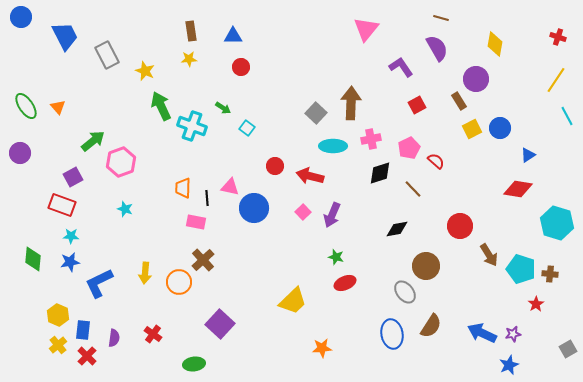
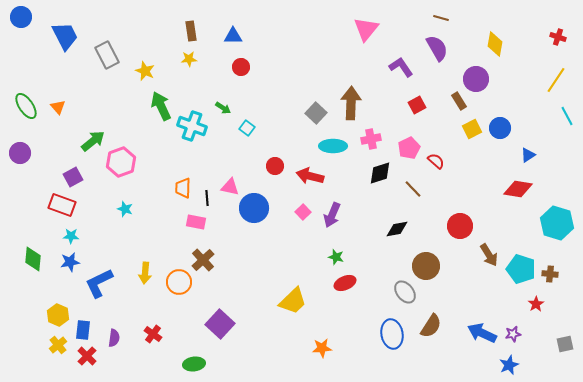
gray square at (568, 349): moved 3 px left, 5 px up; rotated 18 degrees clockwise
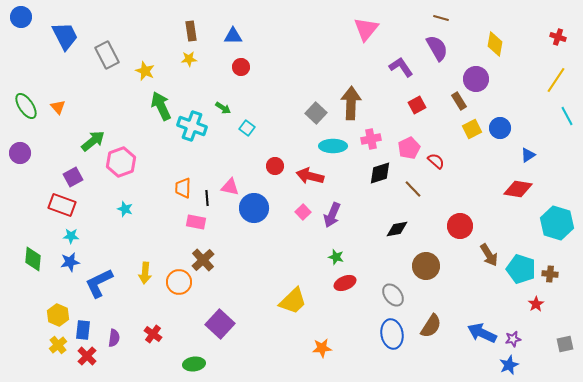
gray ellipse at (405, 292): moved 12 px left, 3 px down
purple star at (513, 334): moved 5 px down
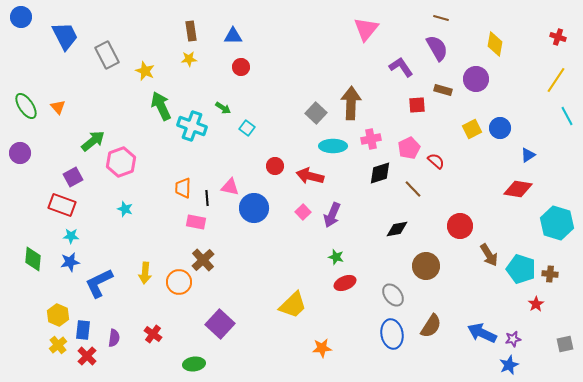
brown rectangle at (459, 101): moved 16 px left, 11 px up; rotated 42 degrees counterclockwise
red square at (417, 105): rotated 24 degrees clockwise
yellow trapezoid at (293, 301): moved 4 px down
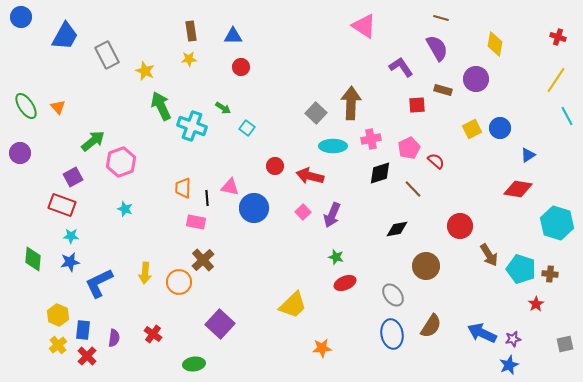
pink triangle at (366, 29): moved 2 px left, 3 px up; rotated 36 degrees counterclockwise
blue trapezoid at (65, 36): rotated 56 degrees clockwise
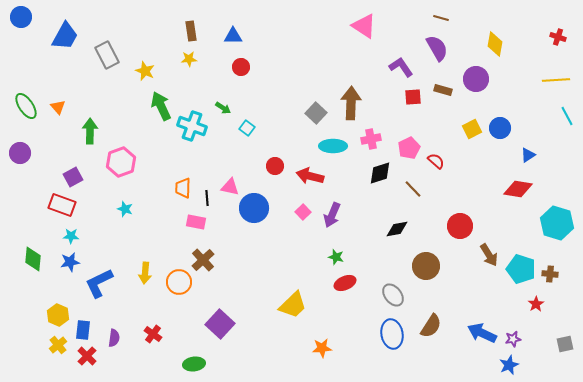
yellow line at (556, 80): rotated 52 degrees clockwise
red square at (417, 105): moved 4 px left, 8 px up
green arrow at (93, 141): moved 3 px left, 10 px up; rotated 50 degrees counterclockwise
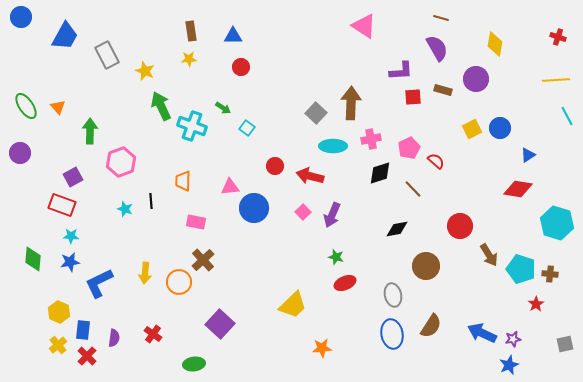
purple L-shape at (401, 67): moved 4 px down; rotated 120 degrees clockwise
pink triangle at (230, 187): rotated 18 degrees counterclockwise
orange trapezoid at (183, 188): moved 7 px up
black line at (207, 198): moved 56 px left, 3 px down
gray ellipse at (393, 295): rotated 25 degrees clockwise
yellow hexagon at (58, 315): moved 1 px right, 3 px up
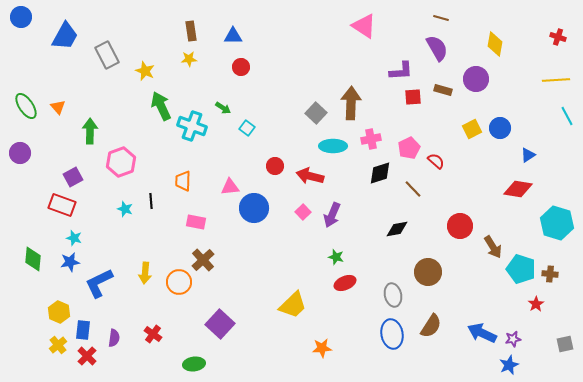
cyan star at (71, 236): moved 3 px right, 2 px down; rotated 14 degrees clockwise
brown arrow at (489, 255): moved 4 px right, 8 px up
brown circle at (426, 266): moved 2 px right, 6 px down
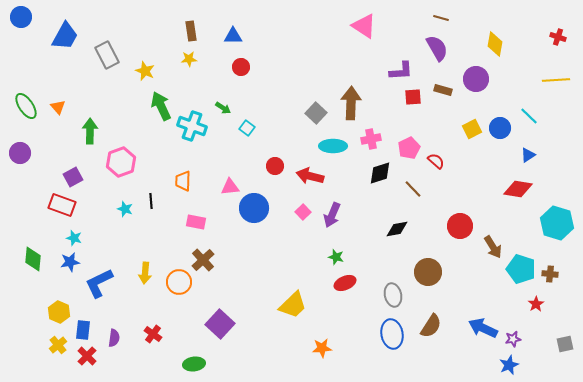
cyan line at (567, 116): moved 38 px left; rotated 18 degrees counterclockwise
blue arrow at (482, 333): moved 1 px right, 5 px up
